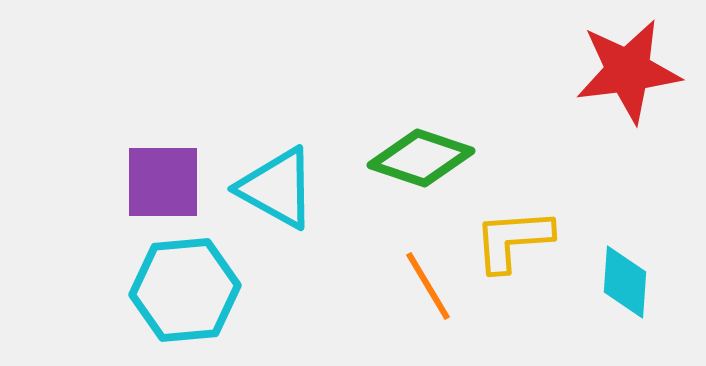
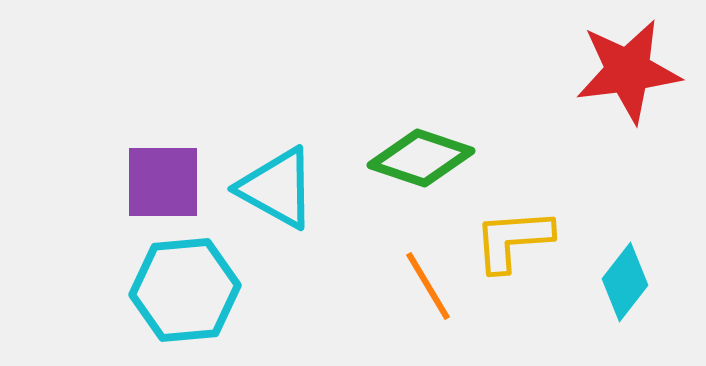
cyan diamond: rotated 34 degrees clockwise
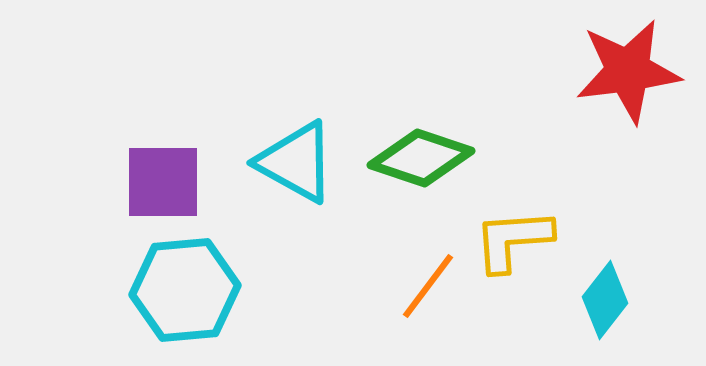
cyan triangle: moved 19 px right, 26 px up
cyan diamond: moved 20 px left, 18 px down
orange line: rotated 68 degrees clockwise
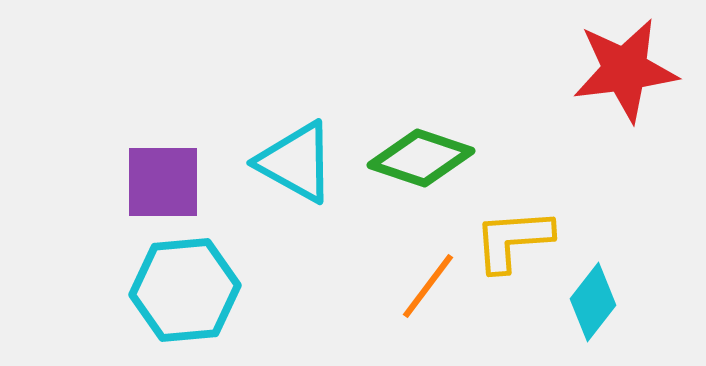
red star: moved 3 px left, 1 px up
cyan diamond: moved 12 px left, 2 px down
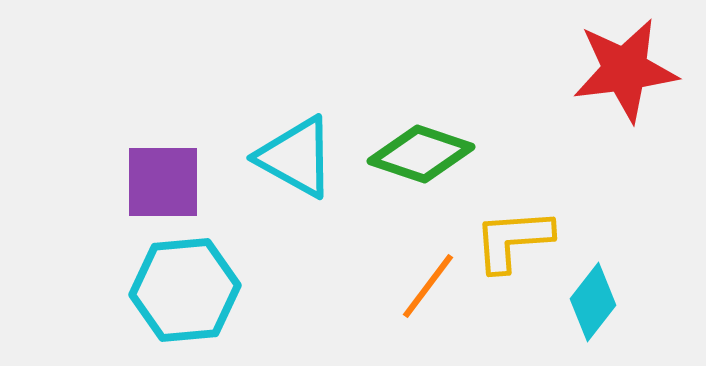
green diamond: moved 4 px up
cyan triangle: moved 5 px up
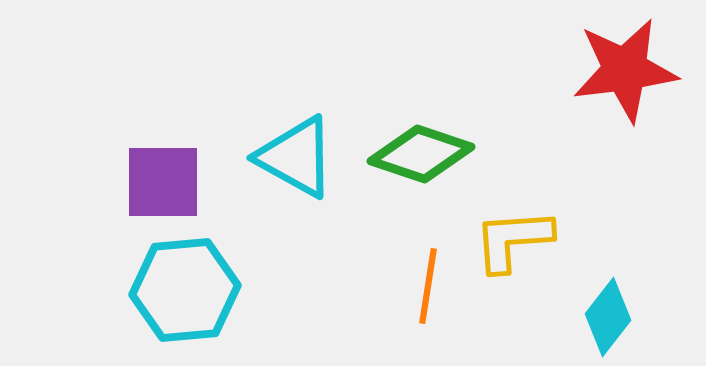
orange line: rotated 28 degrees counterclockwise
cyan diamond: moved 15 px right, 15 px down
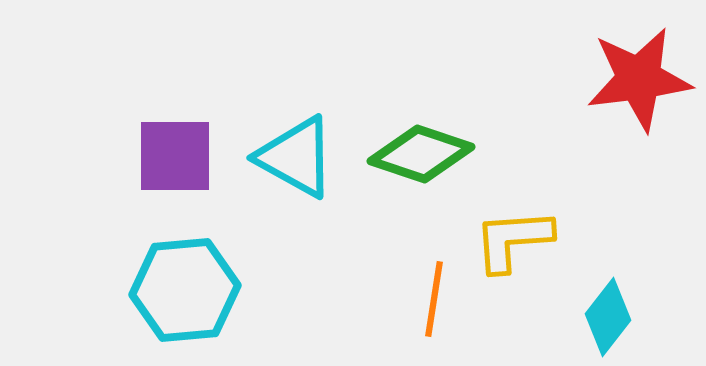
red star: moved 14 px right, 9 px down
purple square: moved 12 px right, 26 px up
orange line: moved 6 px right, 13 px down
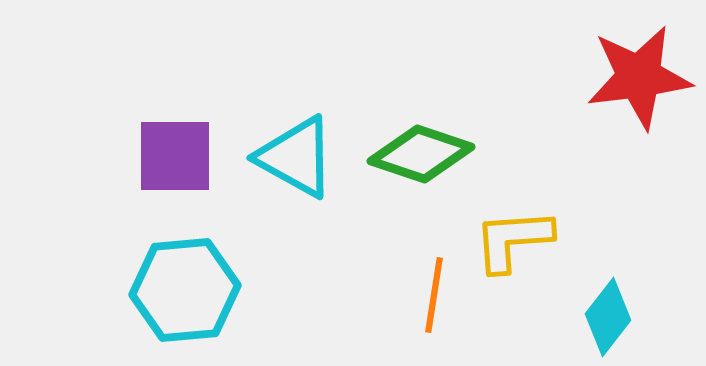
red star: moved 2 px up
orange line: moved 4 px up
